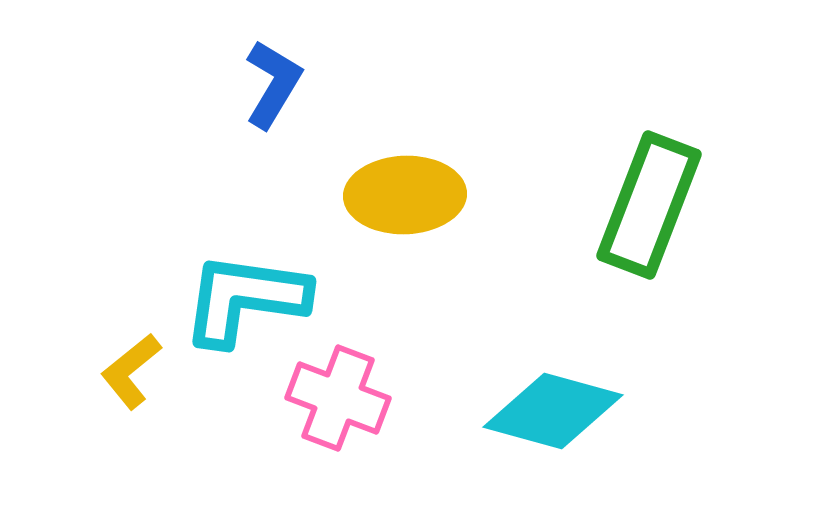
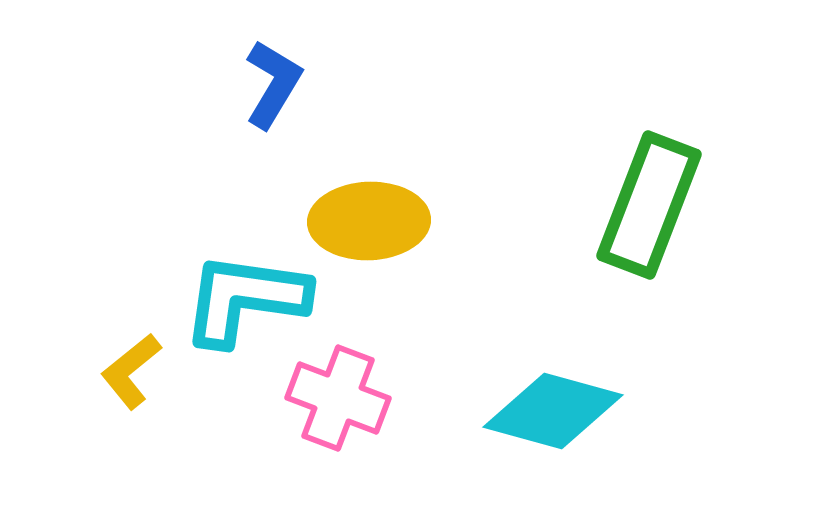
yellow ellipse: moved 36 px left, 26 px down
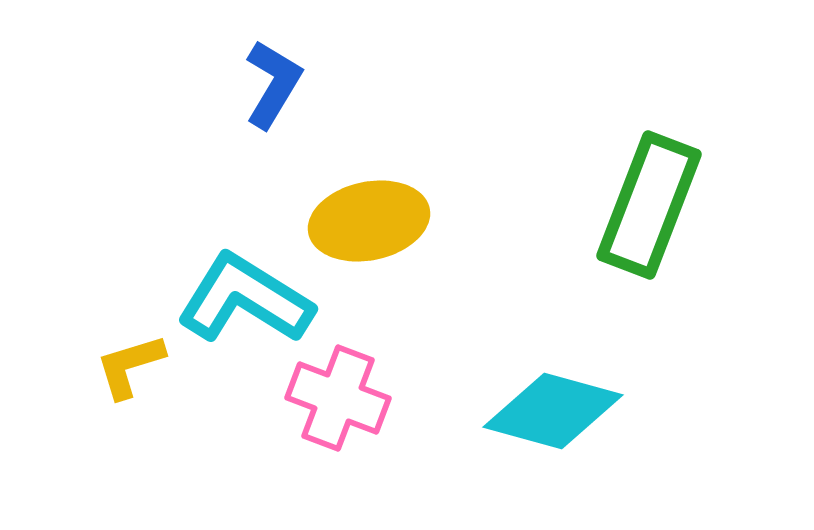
yellow ellipse: rotated 10 degrees counterclockwise
cyan L-shape: rotated 24 degrees clockwise
yellow L-shape: moved 1 px left, 5 px up; rotated 22 degrees clockwise
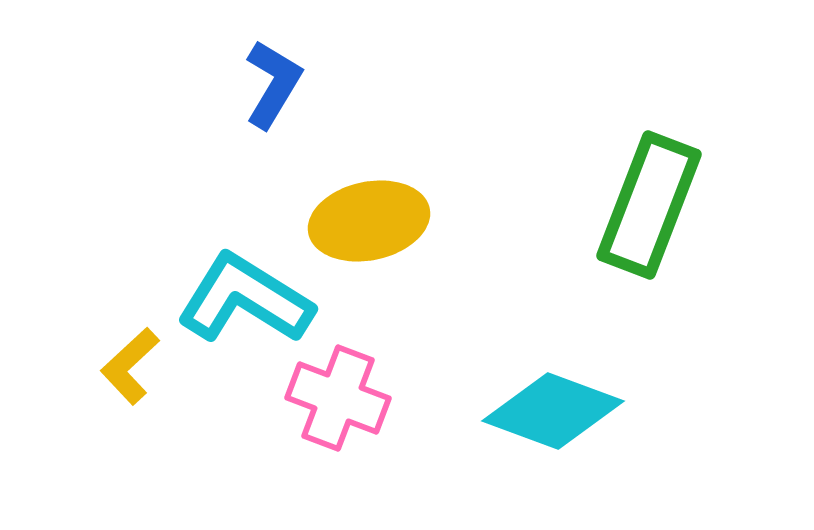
yellow L-shape: rotated 26 degrees counterclockwise
cyan diamond: rotated 5 degrees clockwise
